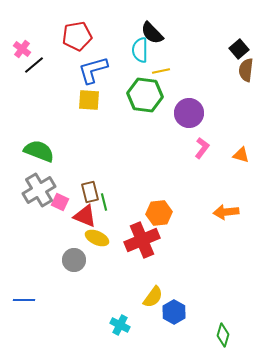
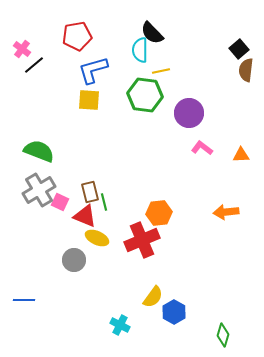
pink L-shape: rotated 90 degrees counterclockwise
orange triangle: rotated 18 degrees counterclockwise
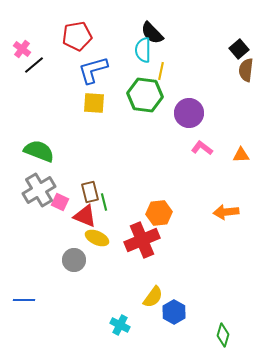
cyan semicircle: moved 3 px right
yellow line: rotated 66 degrees counterclockwise
yellow square: moved 5 px right, 3 px down
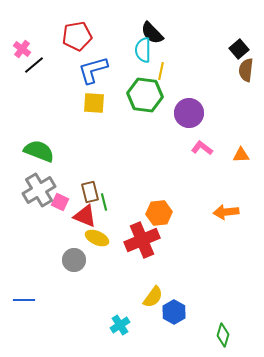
cyan cross: rotated 30 degrees clockwise
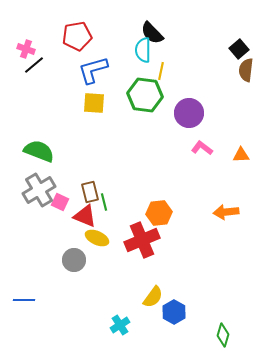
pink cross: moved 4 px right; rotated 18 degrees counterclockwise
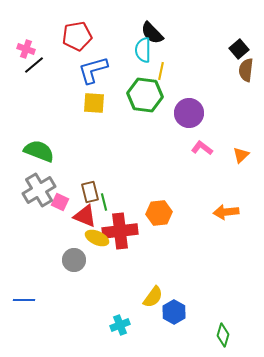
orange triangle: rotated 42 degrees counterclockwise
red cross: moved 22 px left, 9 px up; rotated 16 degrees clockwise
cyan cross: rotated 12 degrees clockwise
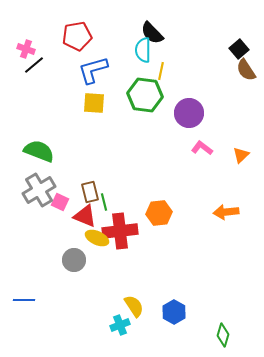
brown semicircle: rotated 40 degrees counterclockwise
yellow semicircle: moved 19 px left, 9 px down; rotated 70 degrees counterclockwise
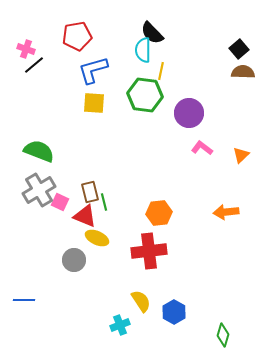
brown semicircle: moved 3 px left, 2 px down; rotated 125 degrees clockwise
red cross: moved 29 px right, 20 px down
yellow semicircle: moved 7 px right, 5 px up
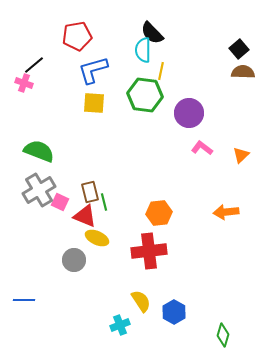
pink cross: moved 2 px left, 34 px down
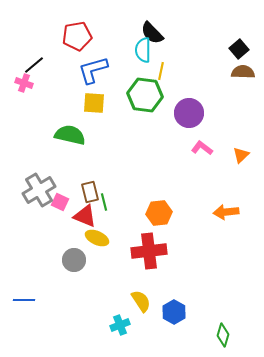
green semicircle: moved 31 px right, 16 px up; rotated 8 degrees counterclockwise
